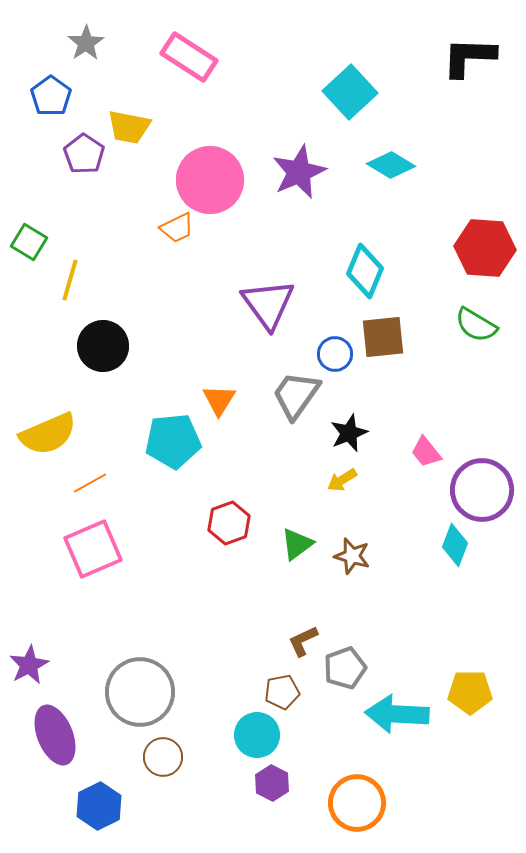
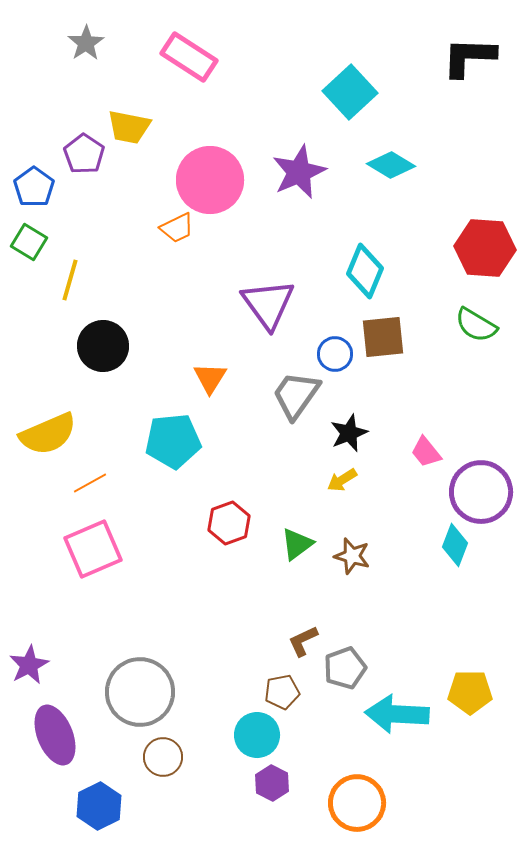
blue pentagon at (51, 96): moved 17 px left, 91 px down
orange triangle at (219, 400): moved 9 px left, 22 px up
purple circle at (482, 490): moved 1 px left, 2 px down
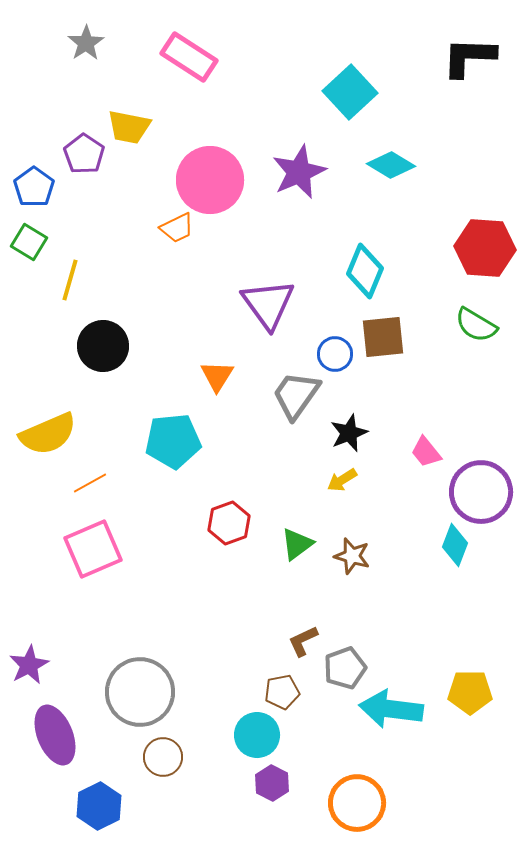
orange triangle at (210, 378): moved 7 px right, 2 px up
cyan arrow at (397, 714): moved 6 px left, 5 px up; rotated 4 degrees clockwise
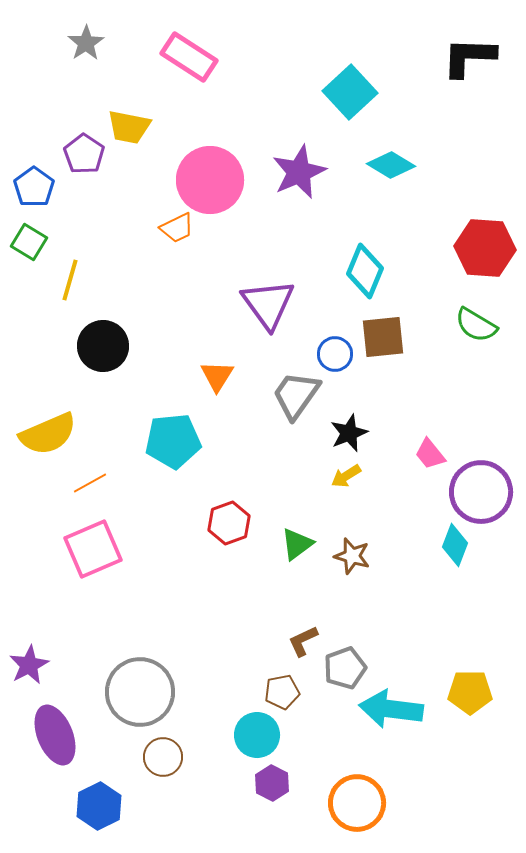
pink trapezoid at (426, 452): moved 4 px right, 2 px down
yellow arrow at (342, 480): moved 4 px right, 4 px up
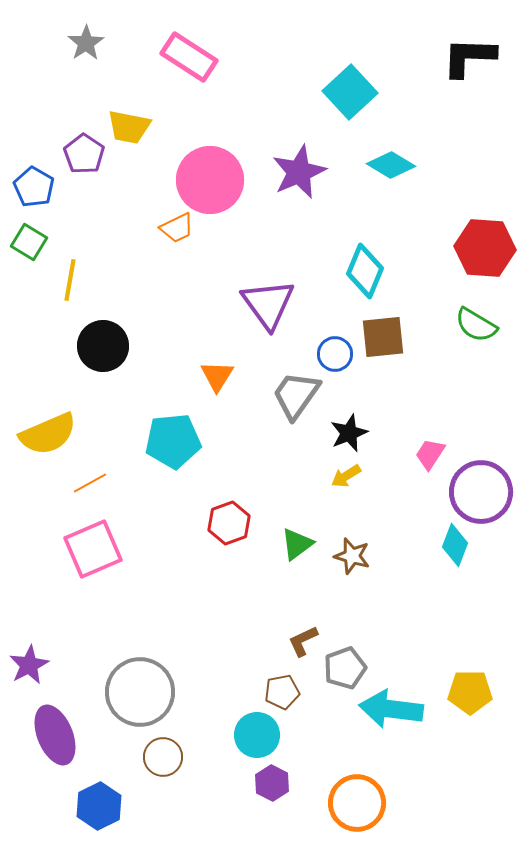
blue pentagon at (34, 187): rotated 6 degrees counterclockwise
yellow line at (70, 280): rotated 6 degrees counterclockwise
pink trapezoid at (430, 454): rotated 72 degrees clockwise
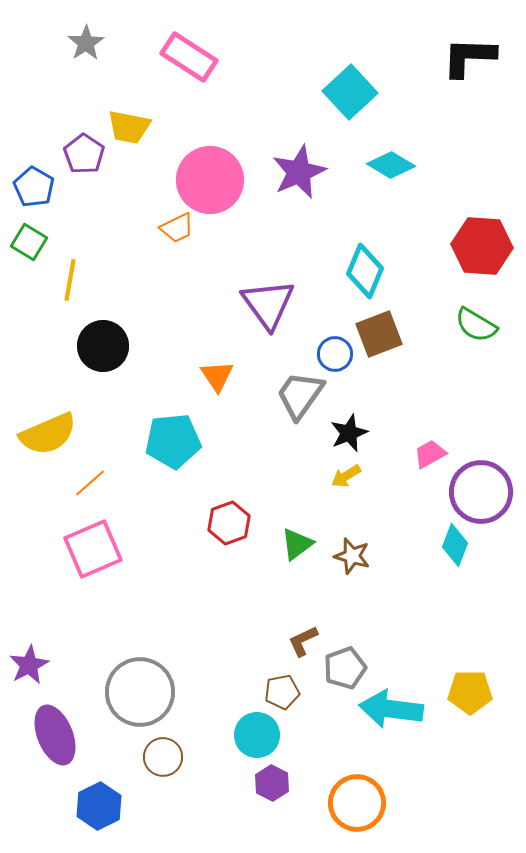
red hexagon at (485, 248): moved 3 px left, 2 px up
brown square at (383, 337): moved 4 px left, 3 px up; rotated 15 degrees counterclockwise
orange triangle at (217, 376): rotated 6 degrees counterclockwise
gray trapezoid at (296, 395): moved 4 px right
pink trapezoid at (430, 454): rotated 28 degrees clockwise
orange line at (90, 483): rotated 12 degrees counterclockwise
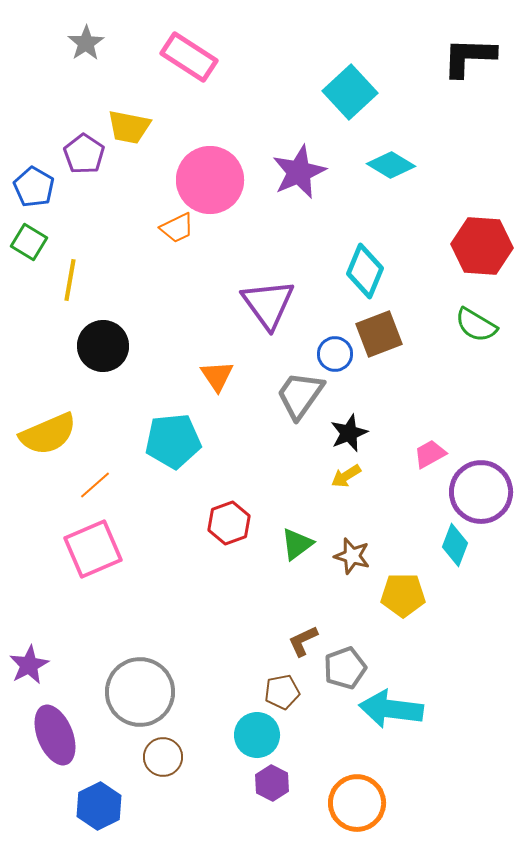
orange line at (90, 483): moved 5 px right, 2 px down
yellow pentagon at (470, 692): moved 67 px left, 97 px up
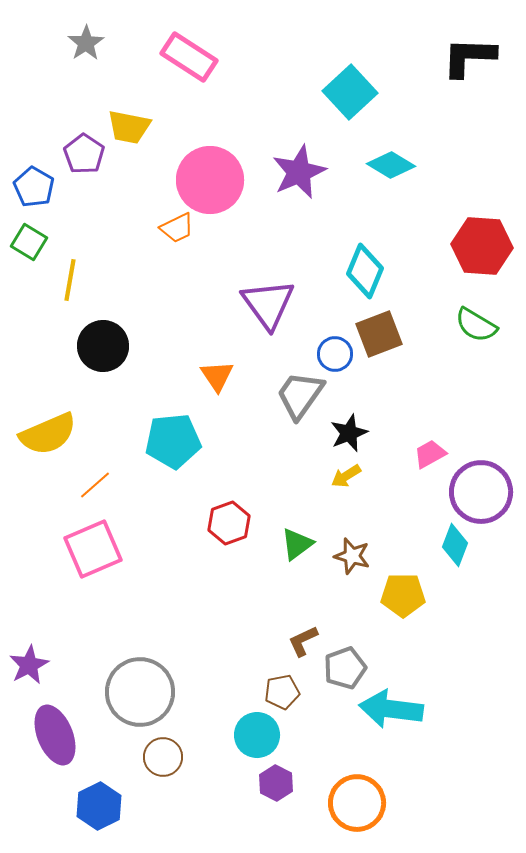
purple hexagon at (272, 783): moved 4 px right
